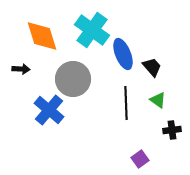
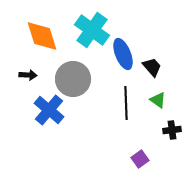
black arrow: moved 7 px right, 6 px down
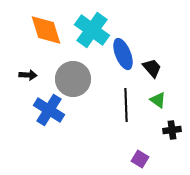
orange diamond: moved 4 px right, 6 px up
black trapezoid: moved 1 px down
black line: moved 2 px down
blue cross: rotated 8 degrees counterclockwise
purple square: rotated 24 degrees counterclockwise
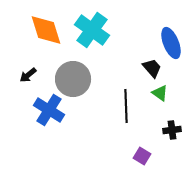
blue ellipse: moved 48 px right, 11 px up
black arrow: rotated 138 degrees clockwise
green triangle: moved 2 px right, 7 px up
black line: moved 1 px down
purple square: moved 2 px right, 3 px up
